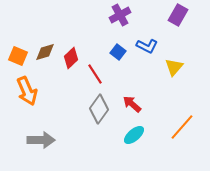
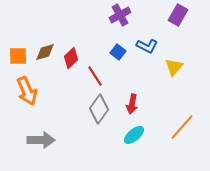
orange square: rotated 24 degrees counterclockwise
red line: moved 2 px down
red arrow: rotated 120 degrees counterclockwise
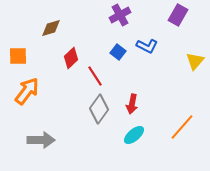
brown diamond: moved 6 px right, 24 px up
yellow triangle: moved 21 px right, 6 px up
orange arrow: rotated 120 degrees counterclockwise
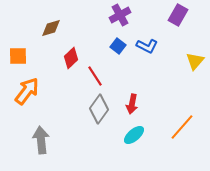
blue square: moved 6 px up
gray arrow: rotated 96 degrees counterclockwise
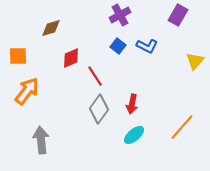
red diamond: rotated 20 degrees clockwise
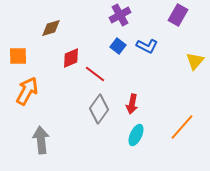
red line: moved 2 px up; rotated 20 degrees counterclockwise
orange arrow: rotated 8 degrees counterclockwise
cyan ellipse: moved 2 px right; rotated 25 degrees counterclockwise
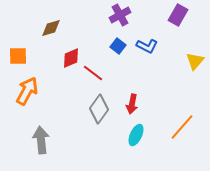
red line: moved 2 px left, 1 px up
